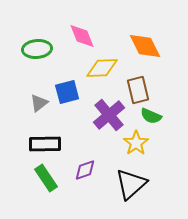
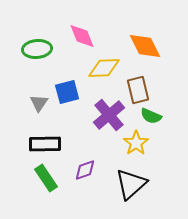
yellow diamond: moved 2 px right
gray triangle: rotated 18 degrees counterclockwise
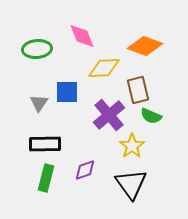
orange diamond: rotated 44 degrees counterclockwise
blue square: rotated 15 degrees clockwise
yellow star: moved 4 px left, 3 px down
green rectangle: rotated 48 degrees clockwise
black triangle: rotated 24 degrees counterclockwise
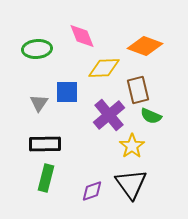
purple diamond: moved 7 px right, 21 px down
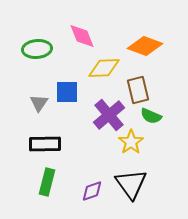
yellow star: moved 1 px left, 4 px up
green rectangle: moved 1 px right, 4 px down
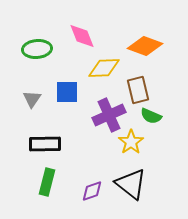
gray triangle: moved 7 px left, 4 px up
purple cross: rotated 16 degrees clockwise
black triangle: rotated 16 degrees counterclockwise
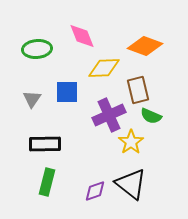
purple diamond: moved 3 px right
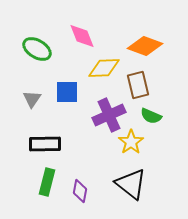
green ellipse: rotated 36 degrees clockwise
brown rectangle: moved 5 px up
purple diamond: moved 15 px left; rotated 60 degrees counterclockwise
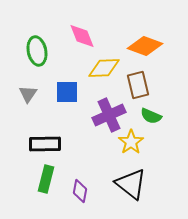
green ellipse: moved 2 px down; rotated 48 degrees clockwise
gray triangle: moved 4 px left, 5 px up
green rectangle: moved 1 px left, 3 px up
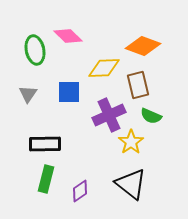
pink diamond: moved 14 px left; rotated 24 degrees counterclockwise
orange diamond: moved 2 px left
green ellipse: moved 2 px left, 1 px up
blue square: moved 2 px right
purple diamond: rotated 45 degrees clockwise
